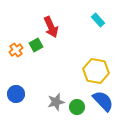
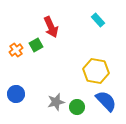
blue semicircle: moved 3 px right
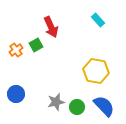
blue semicircle: moved 2 px left, 5 px down
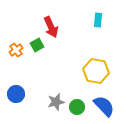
cyan rectangle: rotated 48 degrees clockwise
green square: moved 1 px right
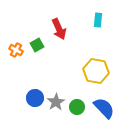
red arrow: moved 8 px right, 2 px down
orange cross: rotated 24 degrees counterclockwise
blue circle: moved 19 px right, 4 px down
gray star: rotated 18 degrees counterclockwise
blue semicircle: moved 2 px down
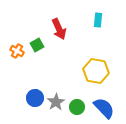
orange cross: moved 1 px right, 1 px down
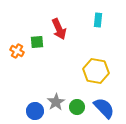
green square: moved 3 px up; rotated 24 degrees clockwise
blue circle: moved 13 px down
